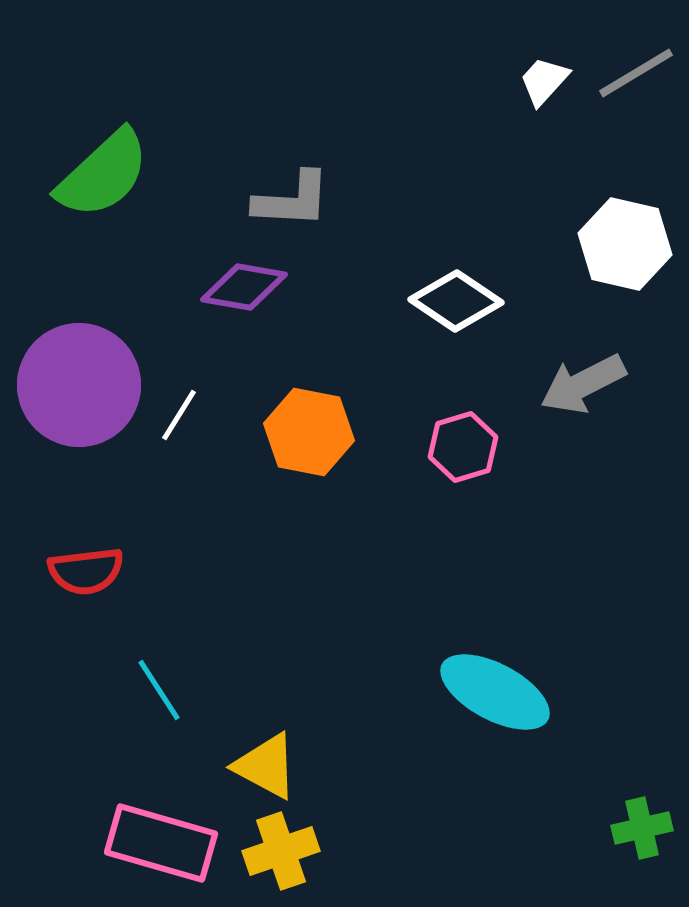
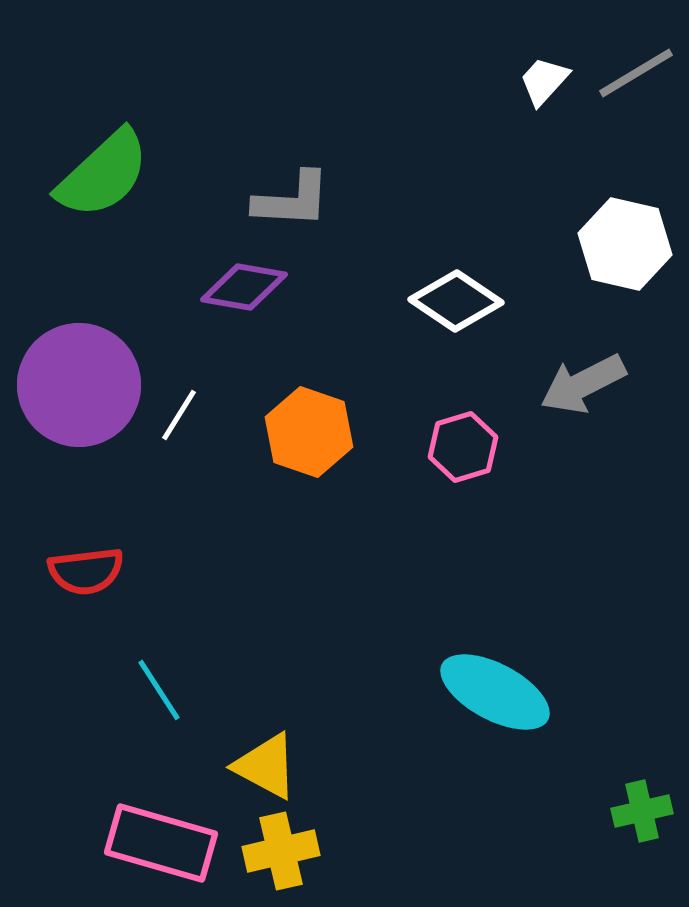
orange hexagon: rotated 8 degrees clockwise
green cross: moved 17 px up
yellow cross: rotated 6 degrees clockwise
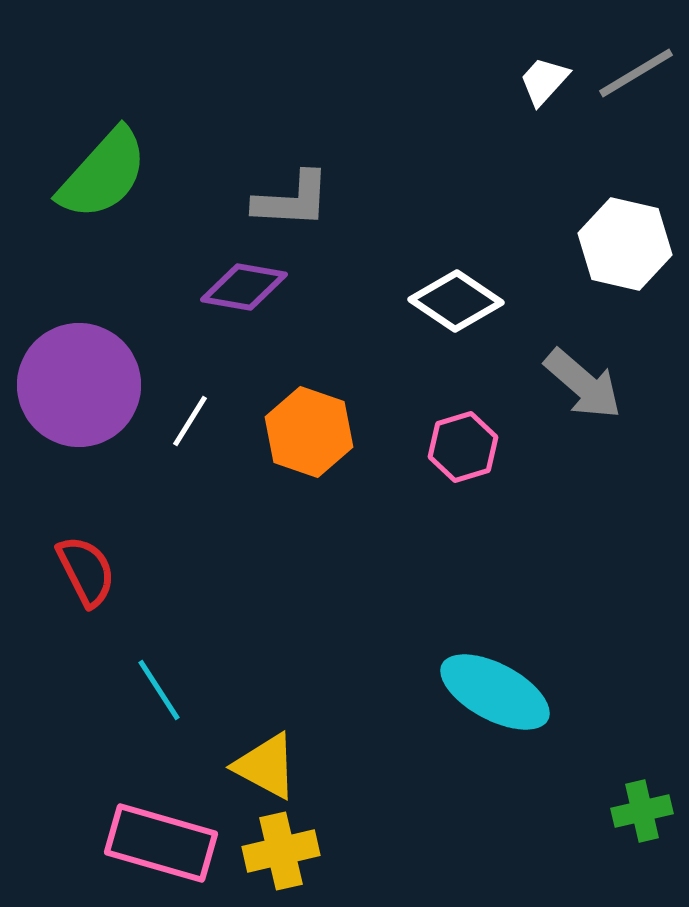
green semicircle: rotated 5 degrees counterclockwise
gray arrow: rotated 112 degrees counterclockwise
white line: moved 11 px right, 6 px down
red semicircle: rotated 110 degrees counterclockwise
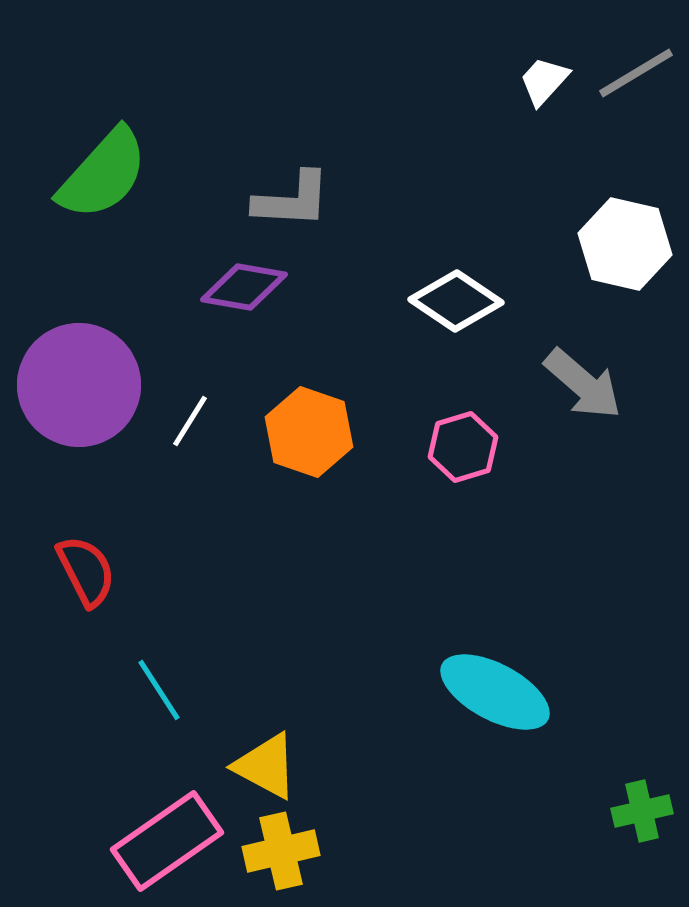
pink rectangle: moved 6 px right, 2 px up; rotated 51 degrees counterclockwise
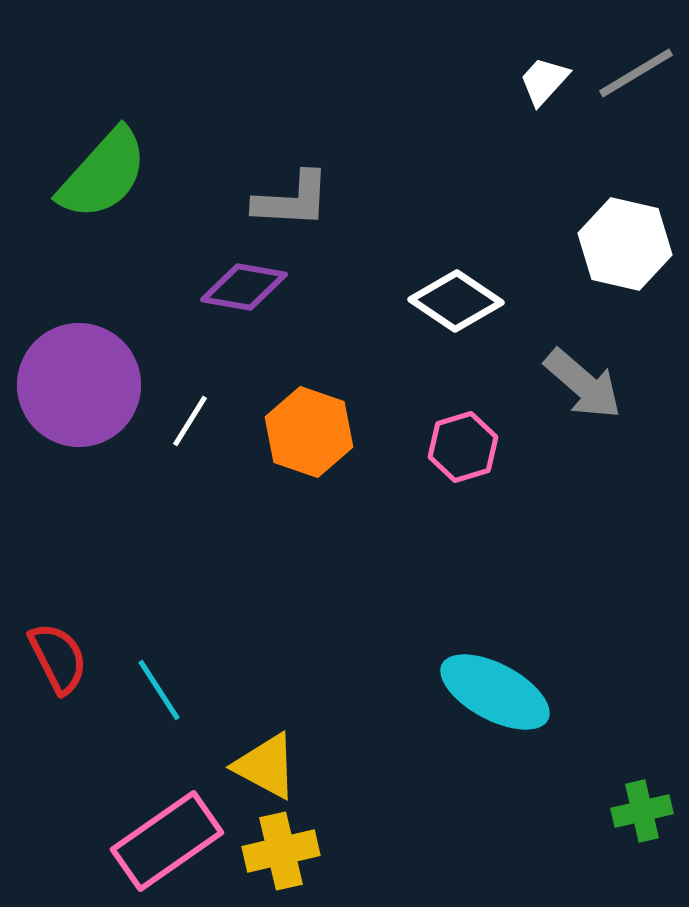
red semicircle: moved 28 px left, 87 px down
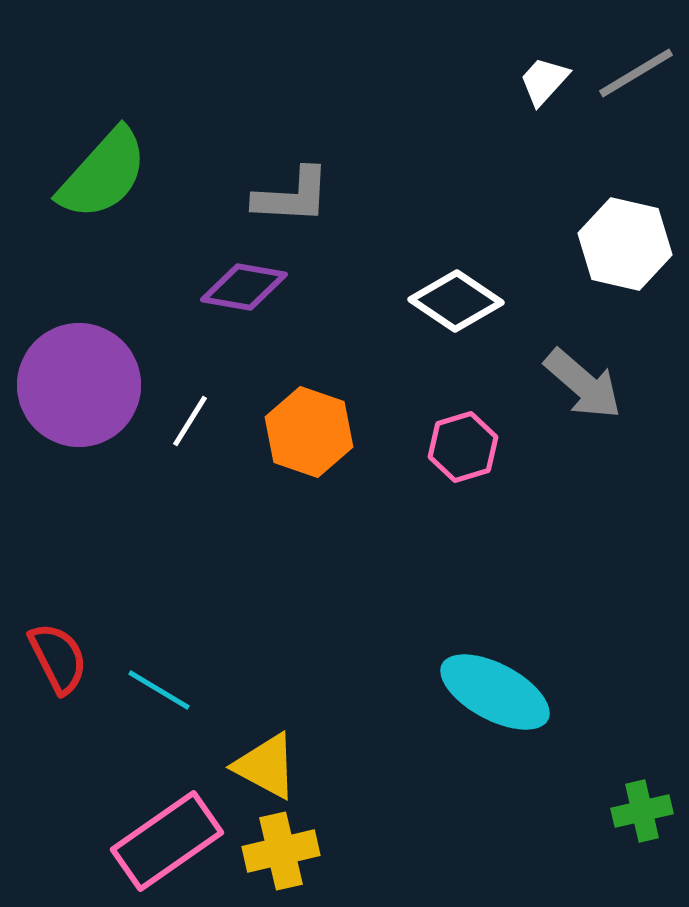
gray L-shape: moved 4 px up
cyan line: rotated 26 degrees counterclockwise
